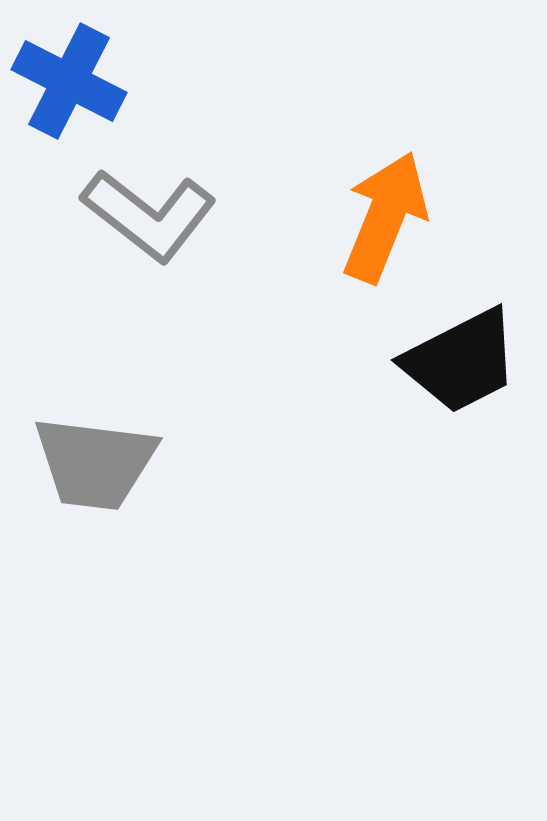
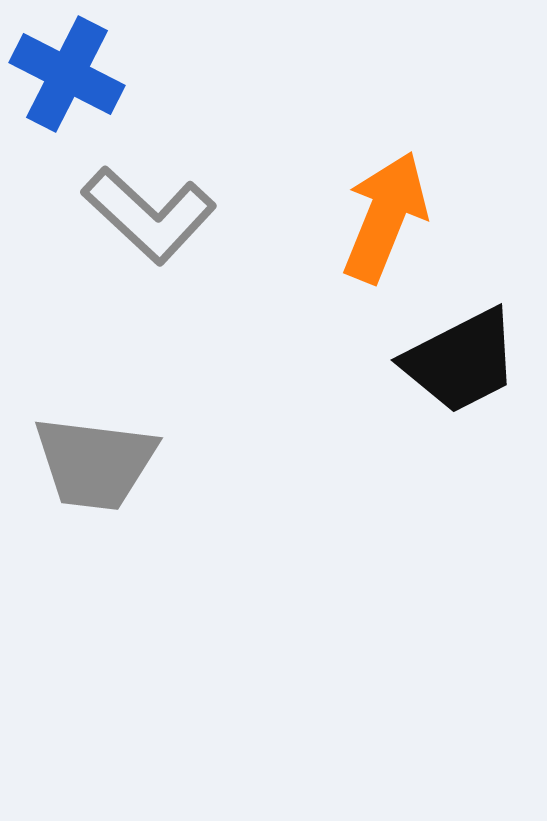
blue cross: moved 2 px left, 7 px up
gray L-shape: rotated 5 degrees clockwise
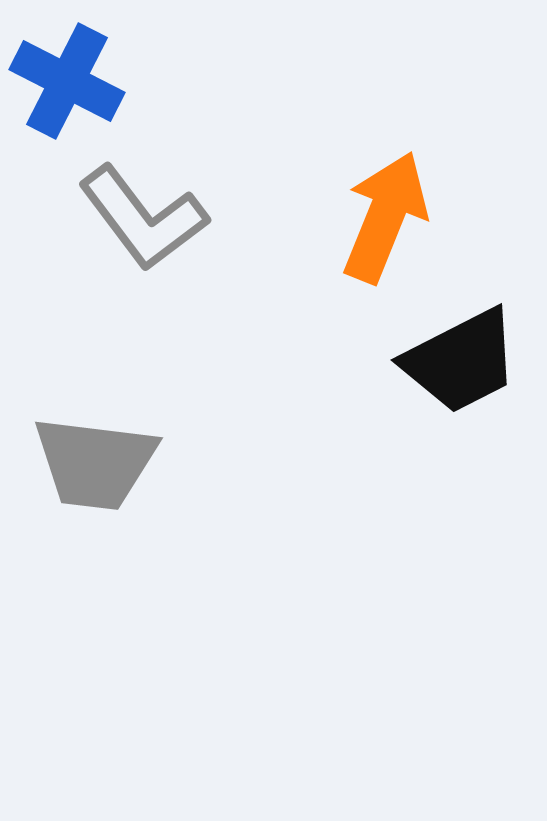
blue cross: moved 7 px down
gray L-shape: moved 6 px left, 3 px down; rotated 10 degrees clockwise
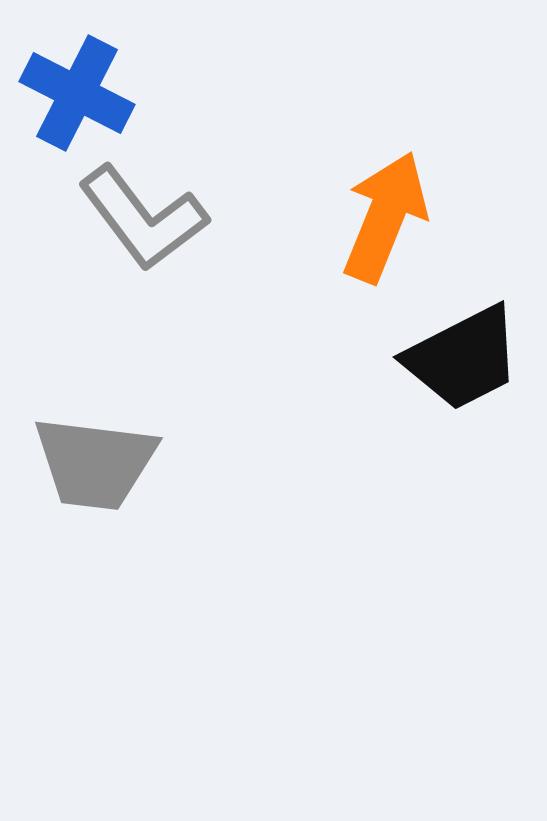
blue cross: moved 10 px right, 12 px down
black trapezoid: moved 2 px right, 3 px up
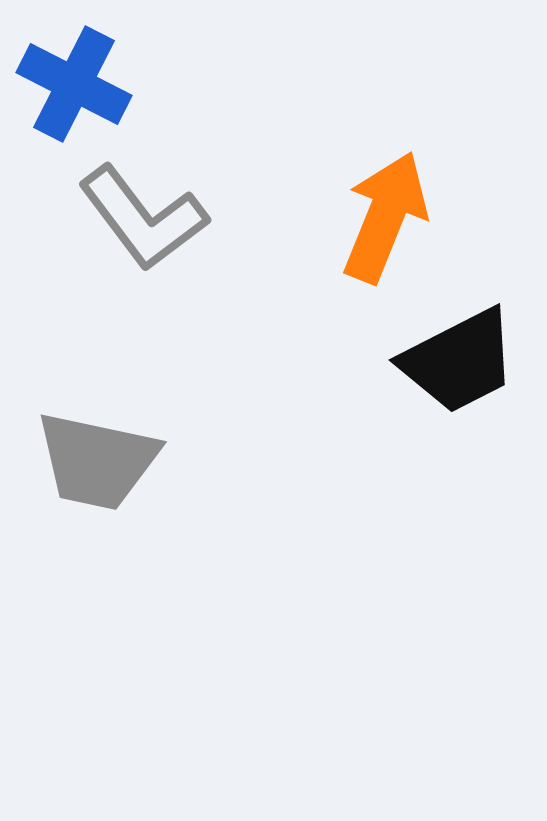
blue cross: moved 3 px left, 9 px up
black trapezoid: moved 4 px left, 3 px down
gray trapezoid: moved 2 px right, 2 px up; rotated 5 degrees clockwise
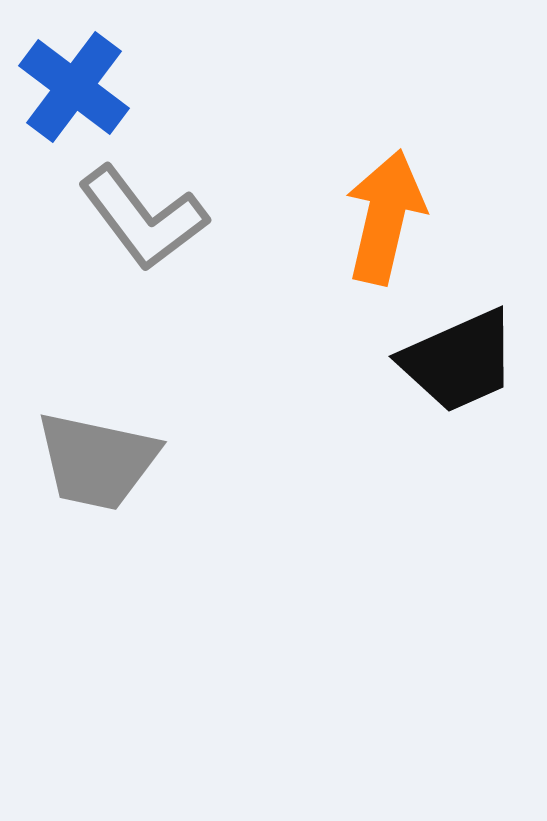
blue cross: moved 3 px down; rotated 10 degrees clockwise
orange arrow: rotated 9 degrees counterclockwise
black trapezoid: rotated 3 degrees clockwise
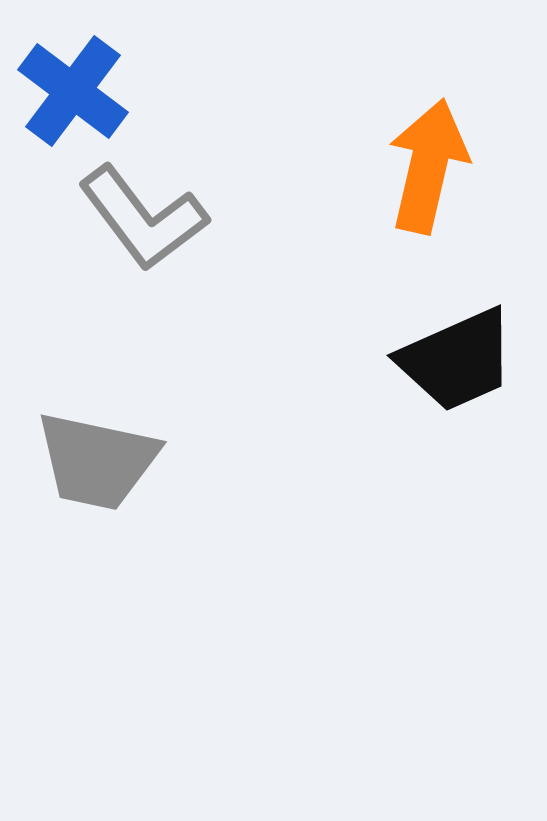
blue cross: moved 1 px left, 4 px down
orange arrow: moved 43 px right, 51 px up
black trapezoid: moved 2 px left, 1 px up
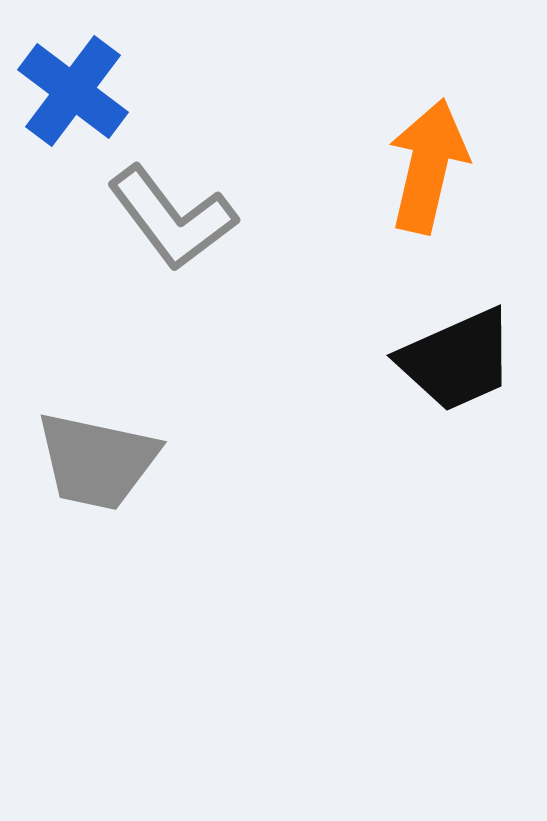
gray L-shape: moved 29 px right
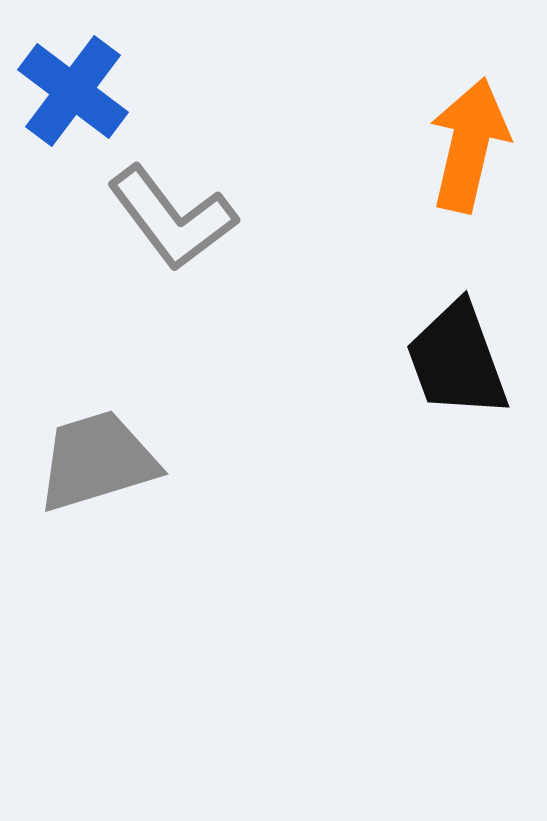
orange arrow: moved 41 px right, 21 px up
black trapezoid: rotated 94 degrees clockwise
gray trapezoid: rotated 151 degrees clockwise
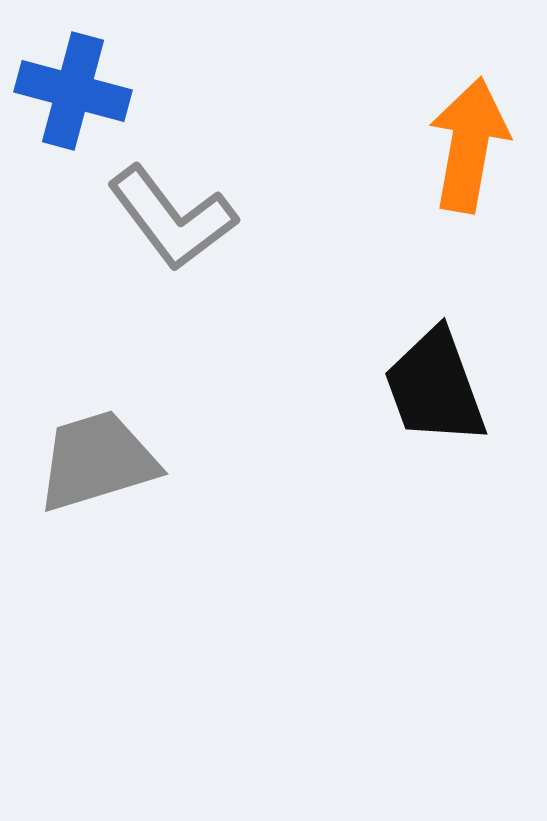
blue cross: rotated 22 degrees counterclockwise
orange arrow: rotated 3 degrees counterclockwise
black trapezoid: moved 22 px left, 27 px down
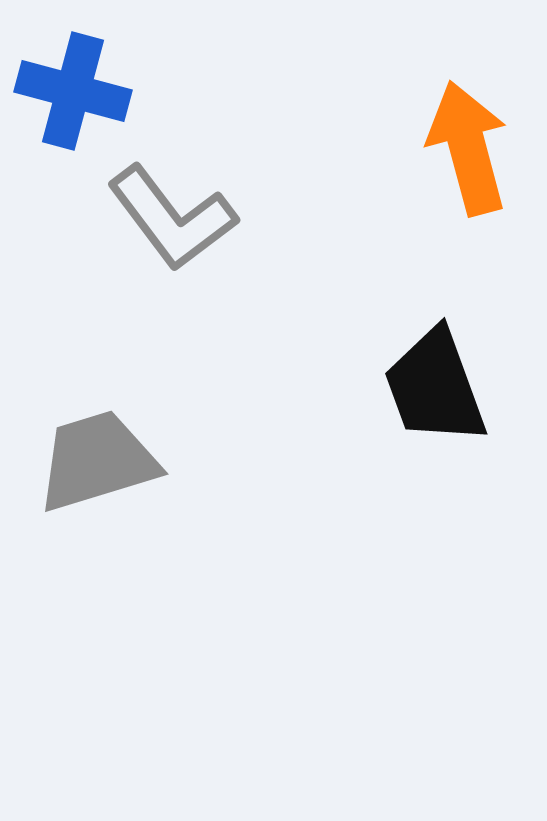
orange arrow: moved 1 px left, 3 px down; rotated 25 degrees counterclockwise
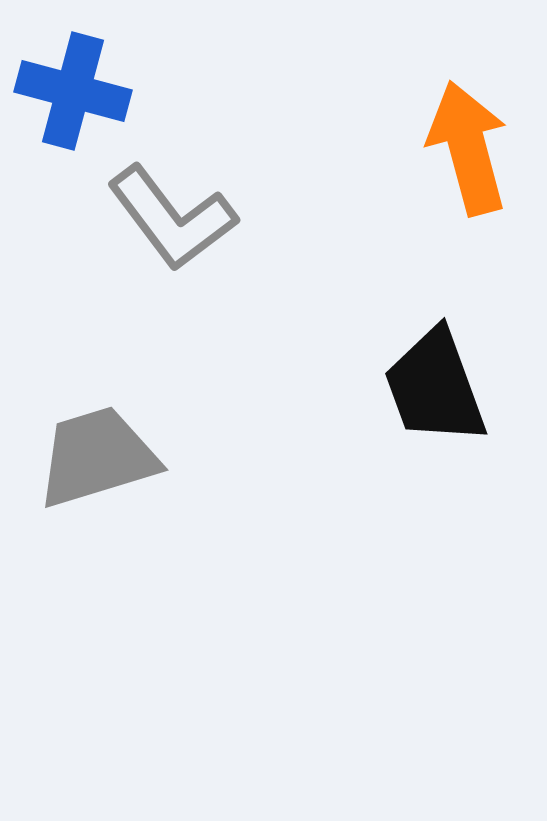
gray trapezoid: moved 4 px up
